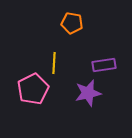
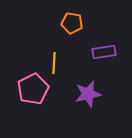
purple rectangle: moved 13 px up
purple star: moved 1 px down
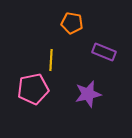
purple rectangle: rotated 30 degrees clockwise
yellow line: moved 3 px left, 3 px up
pink pentagon: rotated 16 degrees clockwise
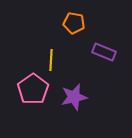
orange pentagon: moved 2 px right
pink pentagon: rotated 24 degrees counterclockwise
purple star: moved 14 px left, 3 px down
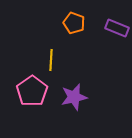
orange pentagon: rotated 10 degrees clockwise
purple rectangle: moved 13 px right, 24 px up
pink pentagon: moved 1 px left, 2 px down
